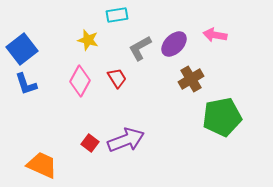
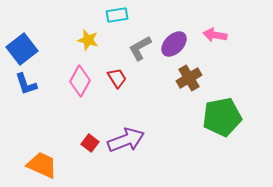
brown cross: moved 2 px left, 1 px up
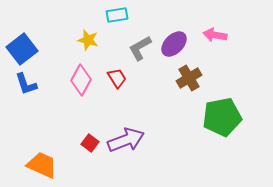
pink diamond: moved 1 px right, 1 px up
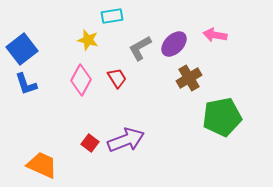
cyan rectangle: moved 5 px left, 1 px down
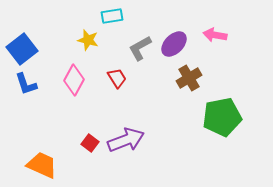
pink diamond: moved 7 px left
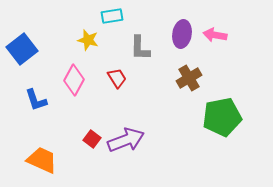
purple ellipse: moved 8 px right, 10 px up; rotated 36 degrees counterclockwise
gray L-shape: rotated 60 degrees counterclockwise
blue L-shape: moved 10 px right, 16 px down
red square: moved 2 px right, 4 px up
orange trapezoid: moved 5 px up
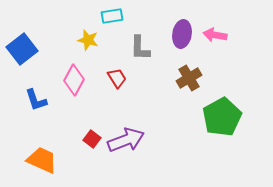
green pentagon: rotated 18 degrees counterclockwise
